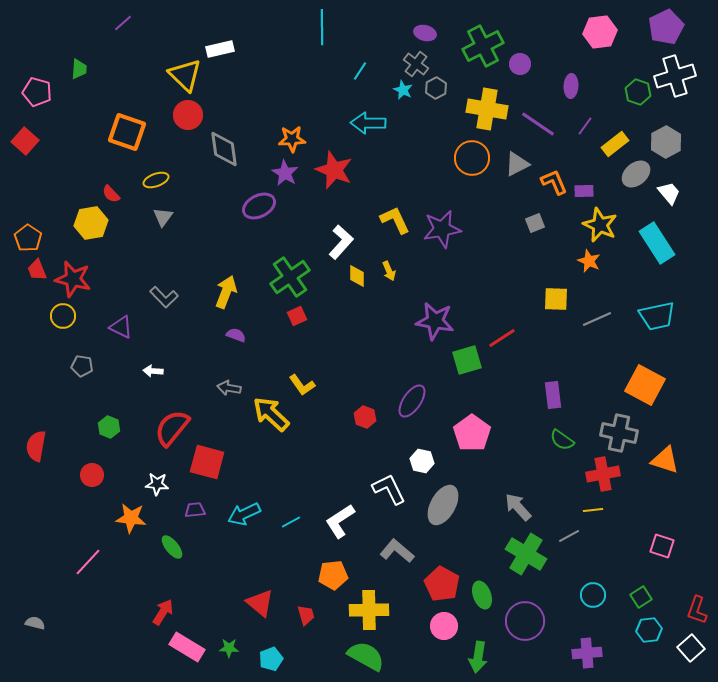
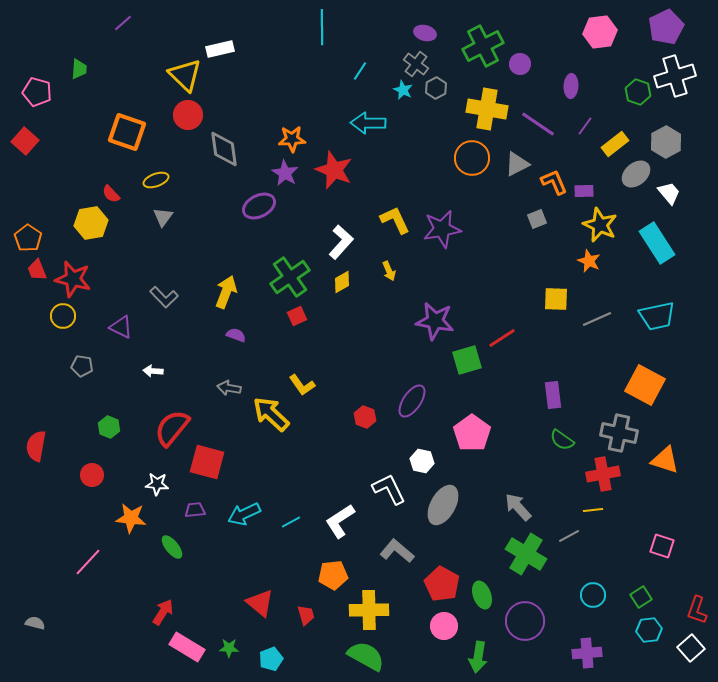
gray square at (535, 223): moved 2 px right, 4 px up
yellow diamond at (357, 276): moved 15 px left, 6 px down; rotated 60 degrees clockwise
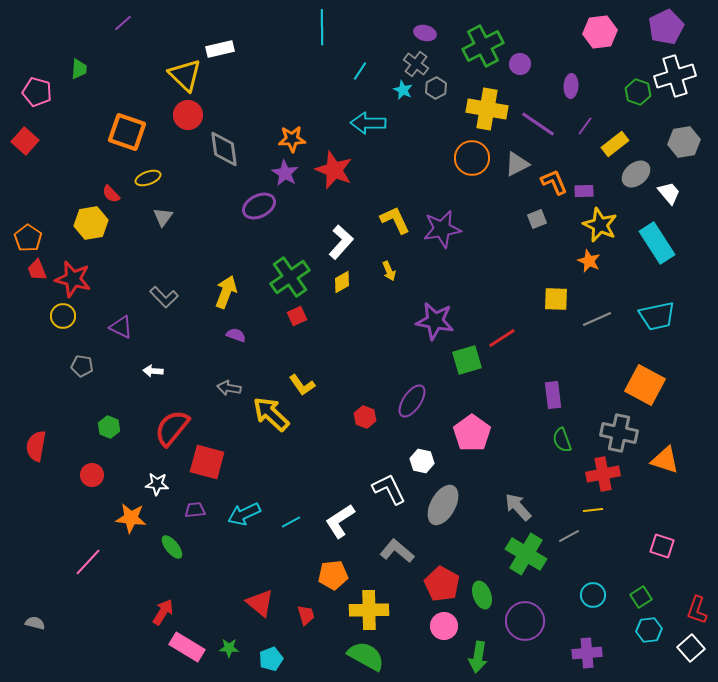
gray hexagon at (666, 142): moved 18 px right; rotated 20 degrees clockwise
yellow ellipse at (156, 180): moved 8 px left, 2 px up
green semicircle at (562, 440): rotated 35 degrees clockwise
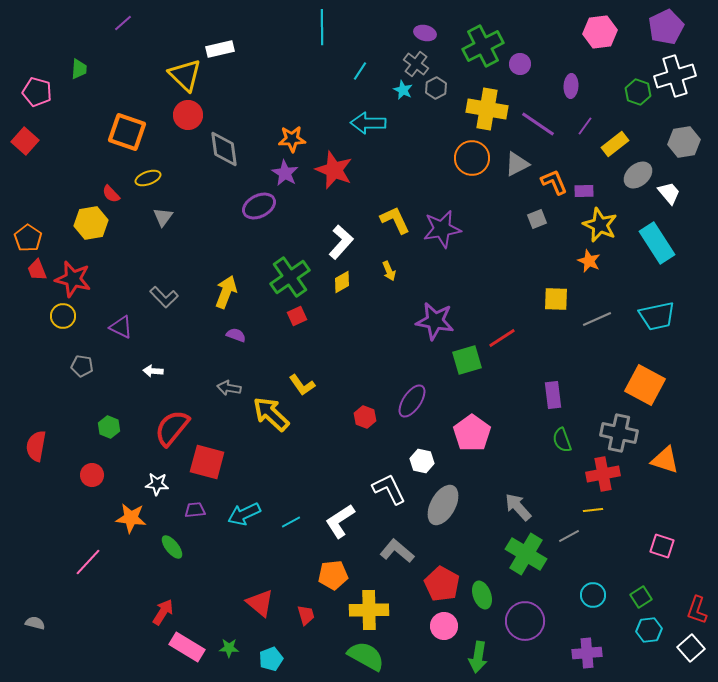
gray ellipse at (636, 174): moved 2 px right, 1 px down
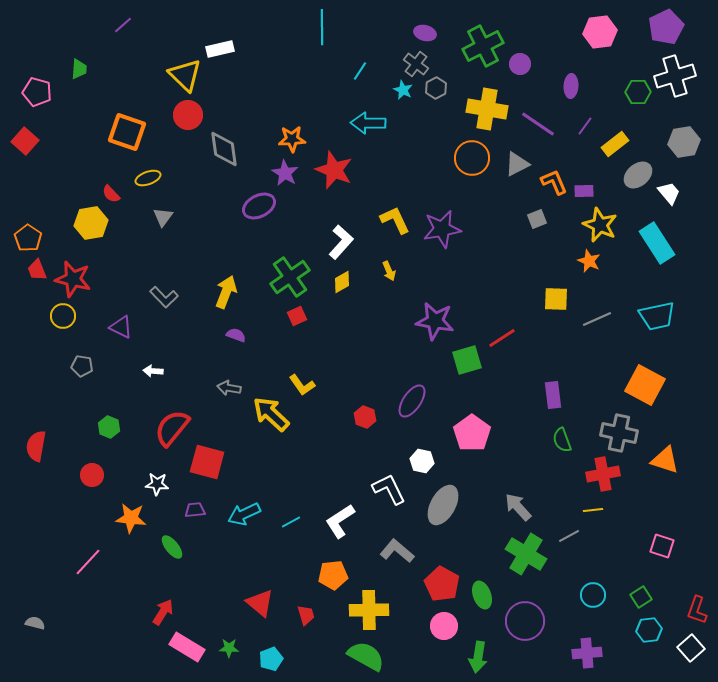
purple line at (123, 23): moved 2 px down
green hexagon at (638, 92): rotated 20 degrees counterclockwise
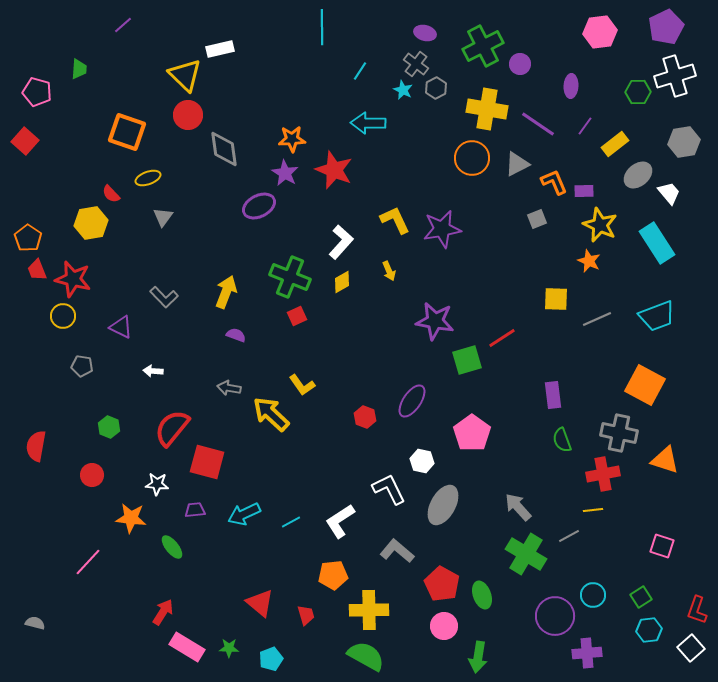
green cross at (290, 277): rotated 33 degrees counterclockwise
cyan trapezoid at (657, 316): rotated 9 degrees counterclockwise
purple circle at (525, 621): moved 30 px right, 5 px up
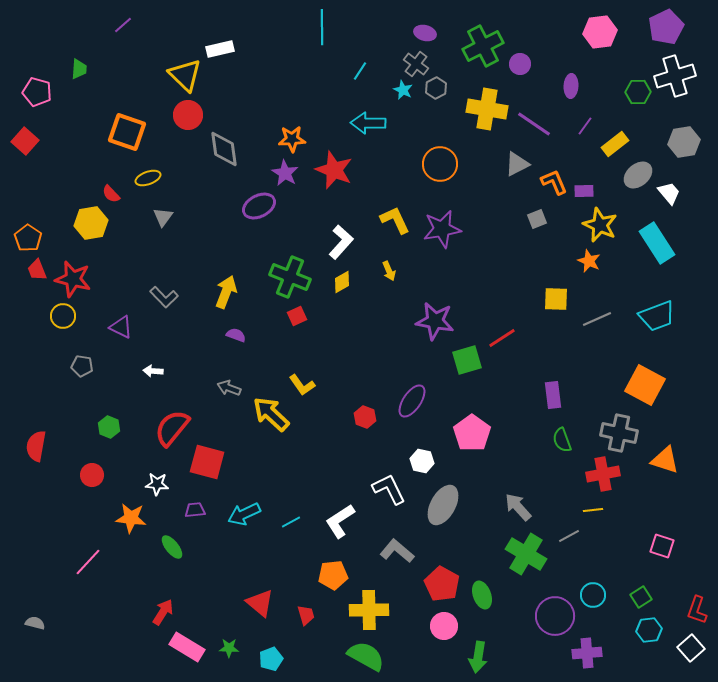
purple line at (538, 124): moved 4 px left
orange circle at (472, 158): moved 32 px left, 6 px down
gray arrow at (229, 388): rotated 10 degrees clockwise
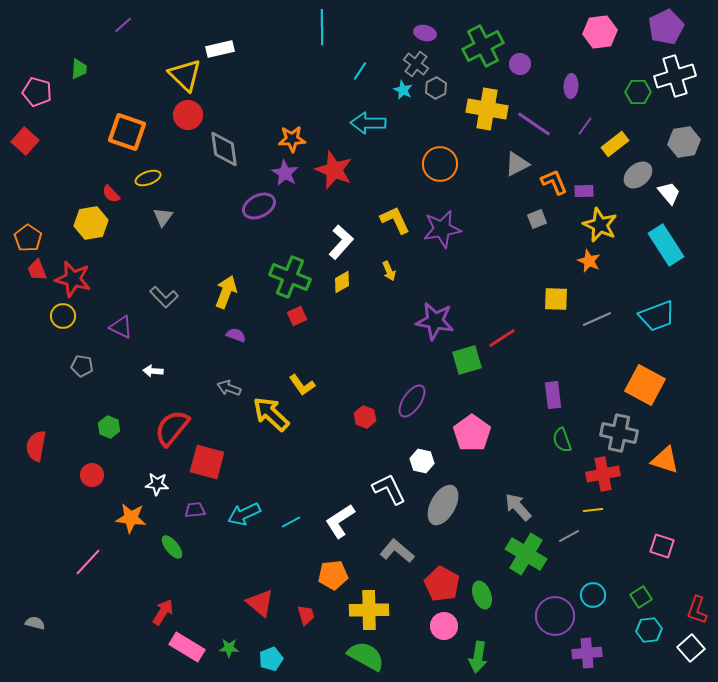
cyan rectangle at (657, 243): moved 9 px right, 2 px down
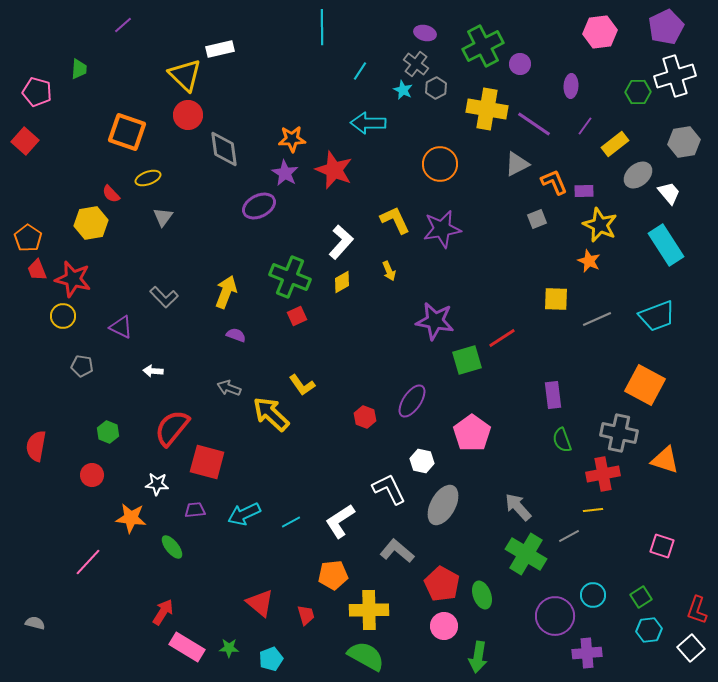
green hexagon at (109, 427): moved 1 px left, 5 px down
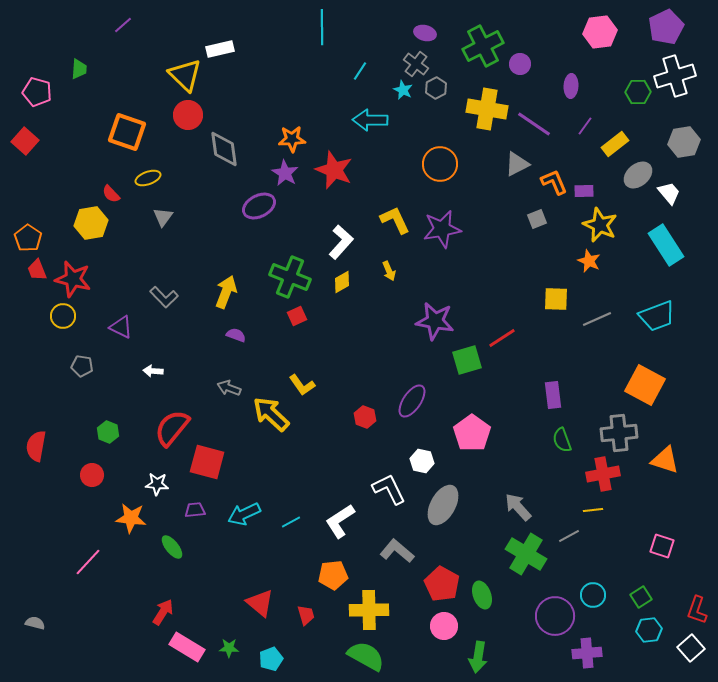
cyan arrow at (368, 123): moved 2 px right, 3 px up
gray cross at (619, 433): rotated 18 degrees counterclockwise
